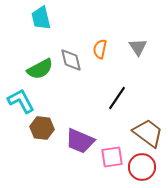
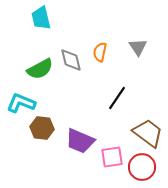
orange semicircle: moved 3 px down
cyan L-shape: moved 2 px down; rotated 40 degrees counterclockwise
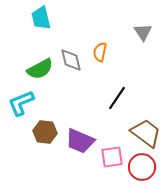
gray triangle: moved 5 px right, 15 px up
cyan L-shape: rotated 44 degrees counterclockwise
brown hexagon: moved 3 px right, 4 px down
brown trapezoid: moved 2 px left
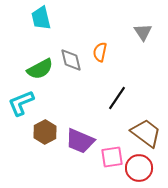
brown hexagon: rotated 25 degrees clockwise
red circle: moved 3 px left, 1 px down
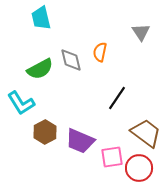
gray triangle: moved 2 px left
cyan L-shape: rotated 100 degrees counterclockwise
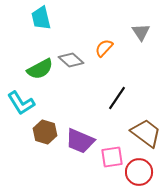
orange semicircle: moved 4 px right, 4 px up; rotated 30 degrees clockwise
gray diamond: rotated 35 degrees counterclockwise
brown hexagon: rotated 15 degrees counterclockwise
red circle: moved 4 px down
